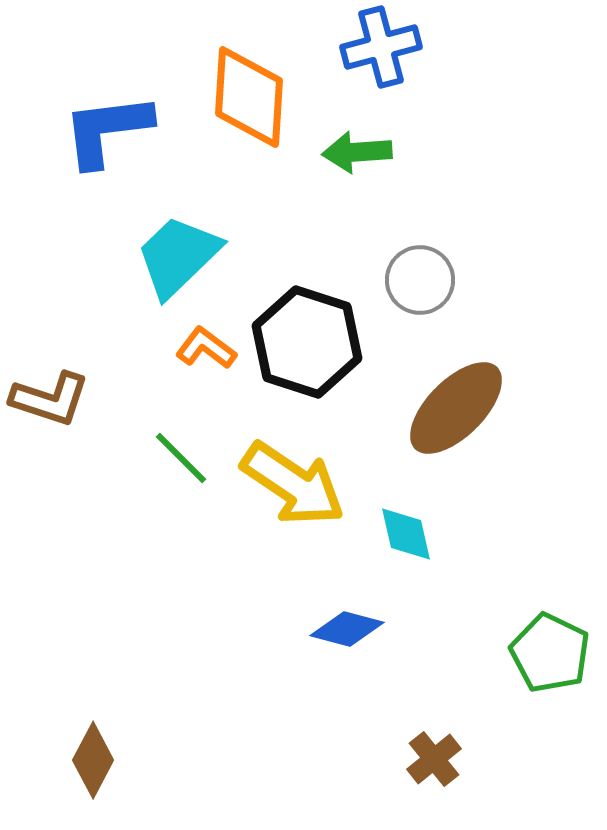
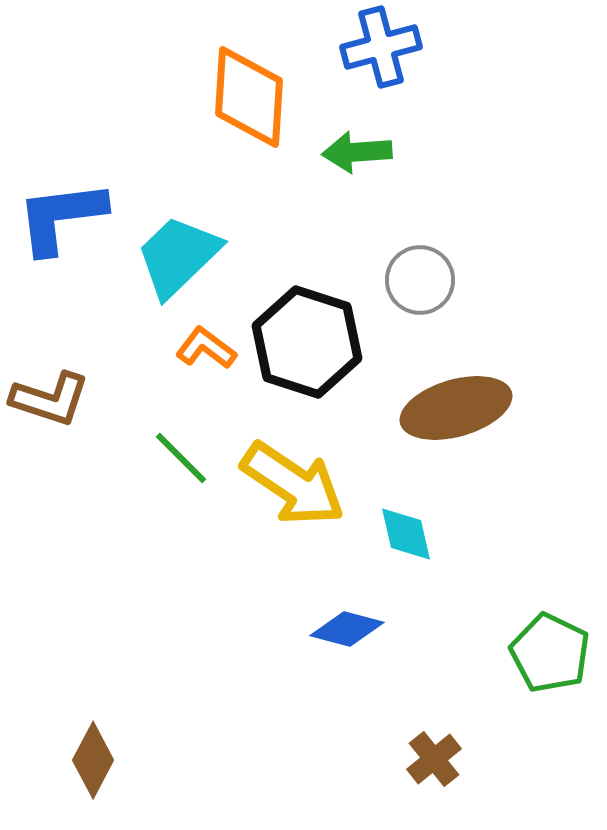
blue L-shape: moved 46 px left, 87 px down
brown ellipse: rotated 29 degrees clockwise
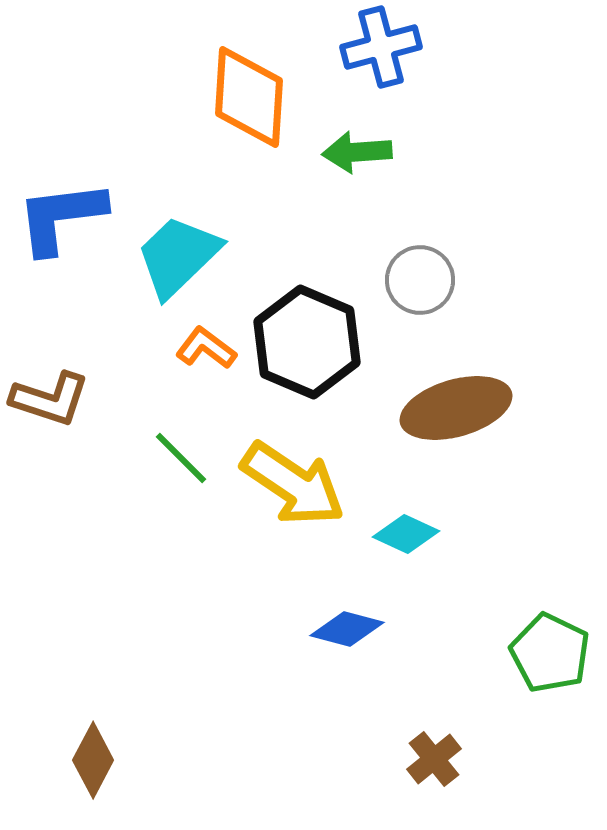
black hexagon: rotated 5 degrees clockwise
cyan diamond: rotated 52 degrees counterclockwise
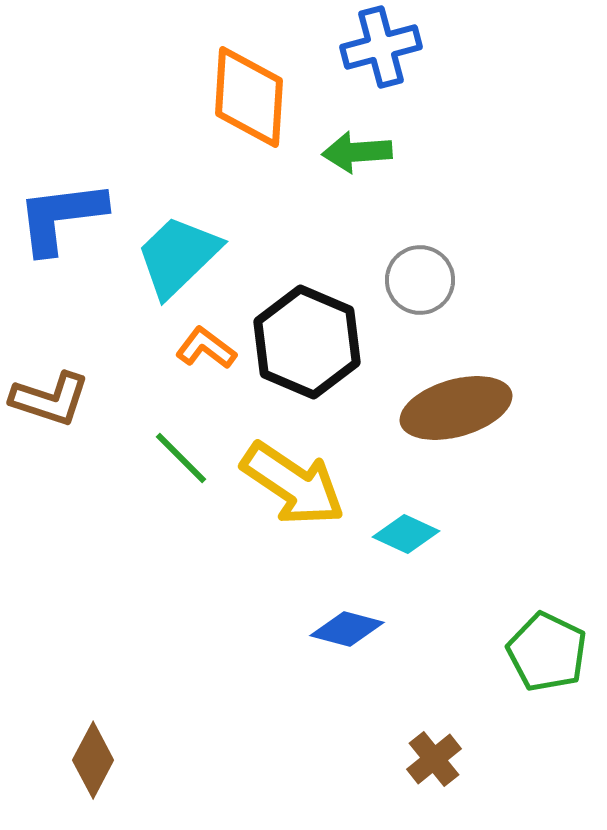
green pentagon: moved 3 px left, 1 px up
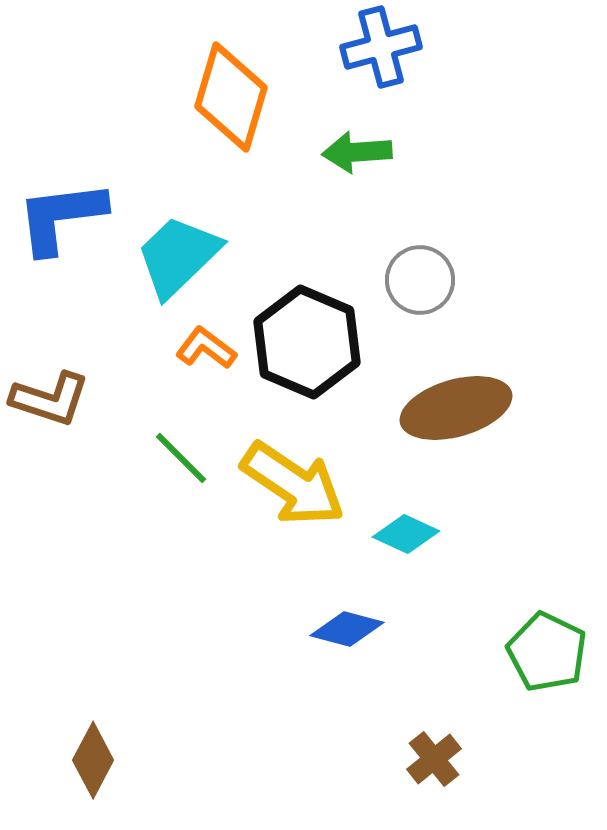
orange diamond: moved 18 px left; rotated 13 degrees clockwise
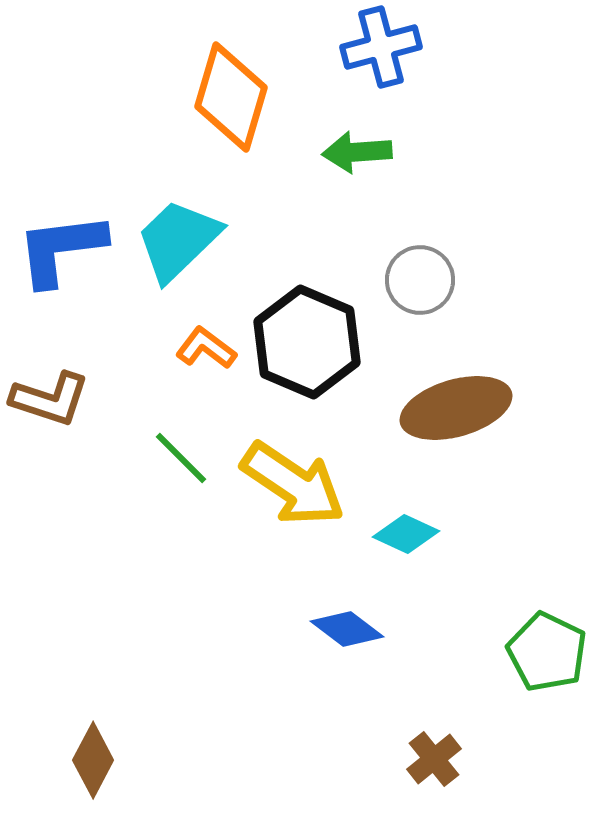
blue L-shape: moved 32 px down
cyan trapezoid: moved 16 px up
blue diamond: rotated 22 degrees clockwise
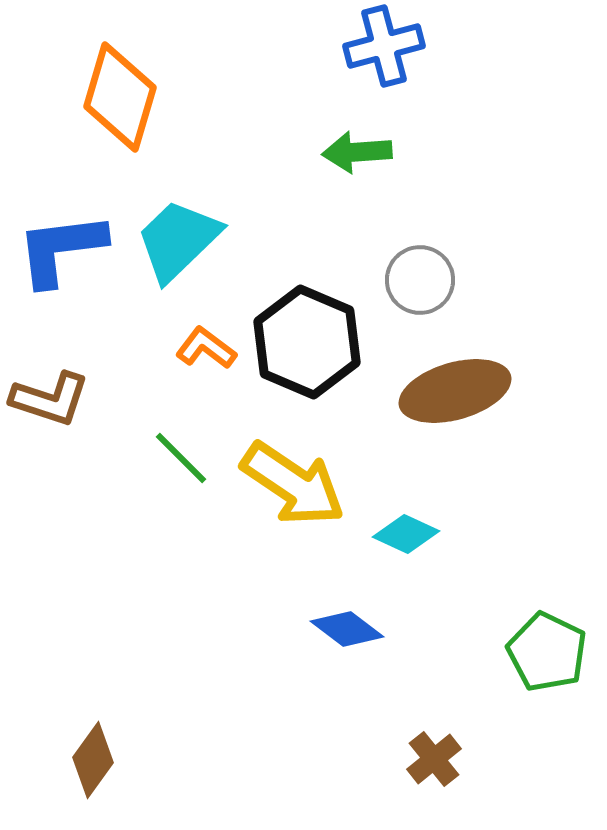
blue cross: moved 3 px right, 1 px up
orange diamond: moved 111 px left
brown ellipse: moved 1 px left, 17 px up
brown diamond: rotated 8 degrees clockwise
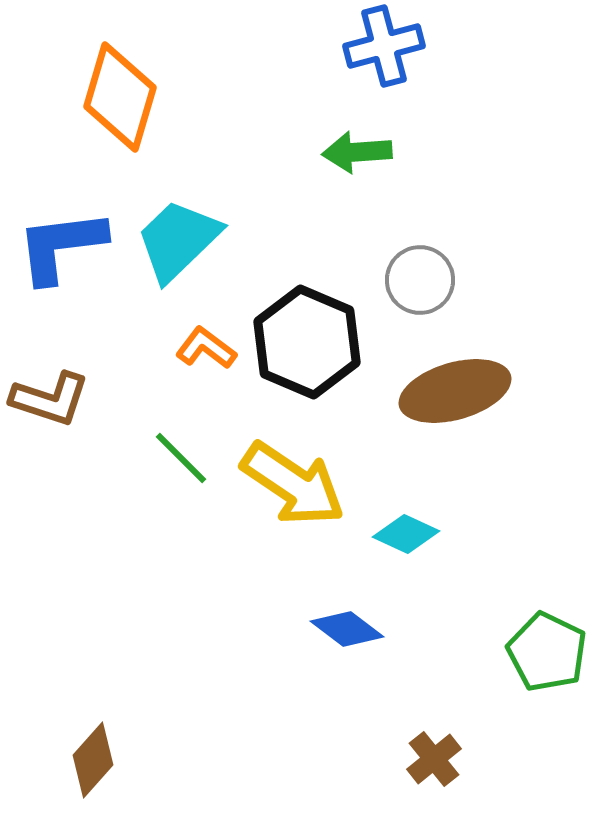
blue L-shape: moved 3 px up
brown diamond: rotated 6 degrees clockwise
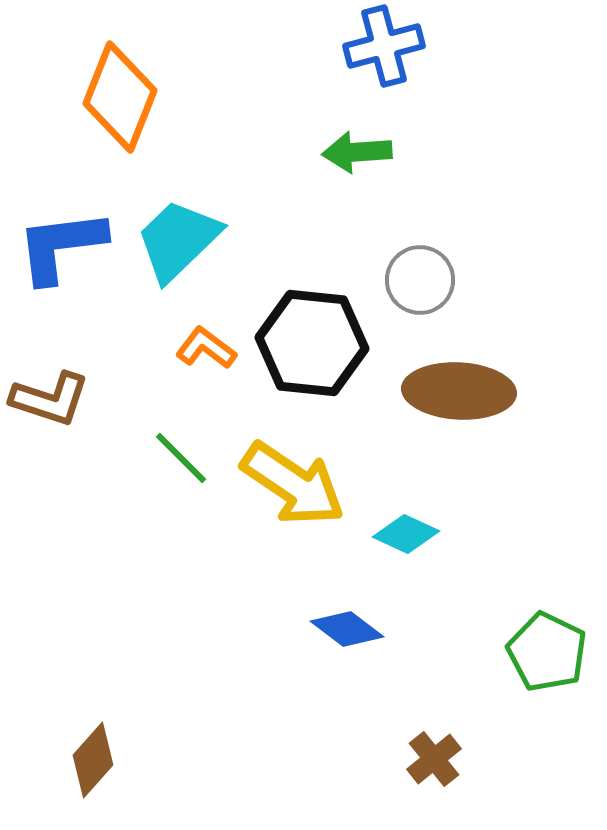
orange diamond: rotated 5 degrees clockwise
black hexagon: moved 5 px right, 1 px down; rotated 17 degrees counterclockwise
brown ellipse: moved 4 px right; rotated 19 degrees clockwise
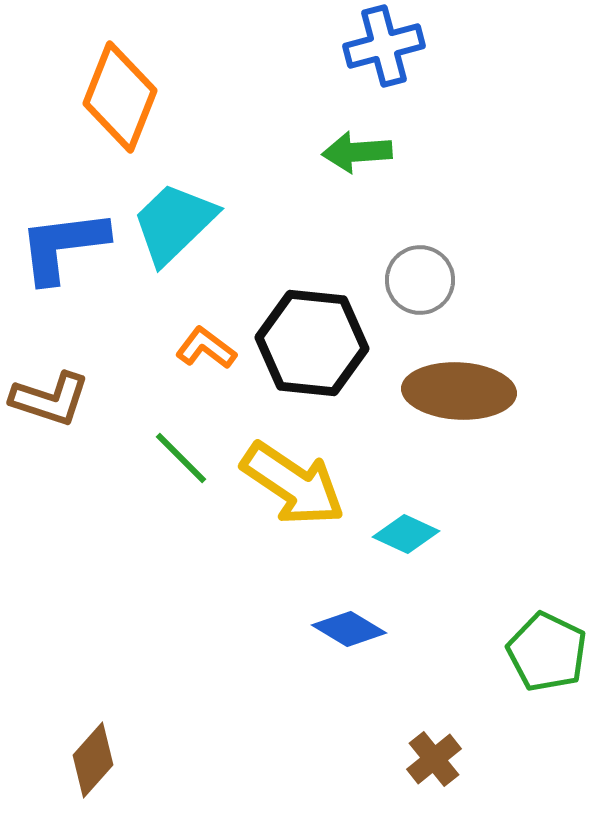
cyan trapezoid: moved 4 px left, 17 px up
blue L-shape: moved 2 px right
blue diamond: moved 2 px right; rotated 6 degrees counterclockwise
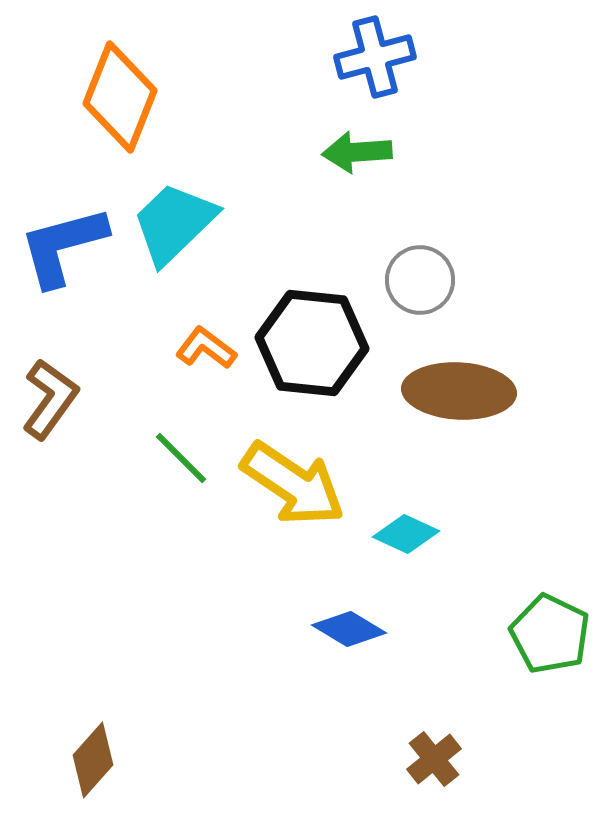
blue cross: moved 9 px left, 11 px down
blue L-shape: rotated 8 degrees counterclockwise
brown L-shape: rotated 72 degrees counterclockwise
green pentagon: moved 3 px right, 18 px up
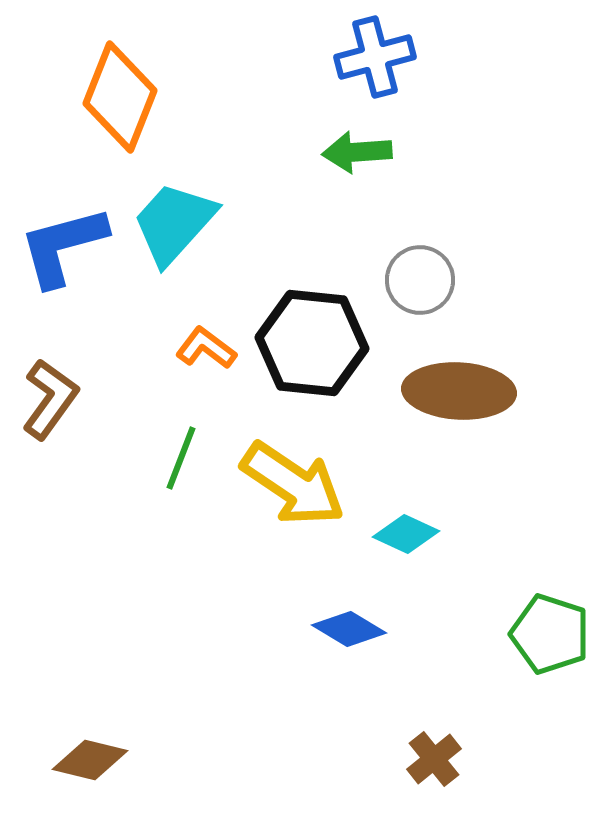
cyan trapezoid: rotated 4 degrees counterclockwise
green line: rotated 66 degrees clockwise
green pentagon: rotated 8 degrees counterclockwise
brown diamond: moved 3 px left; rotated 62 degrees clockwise
